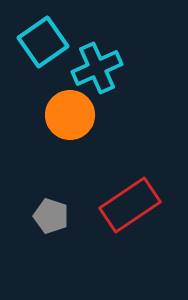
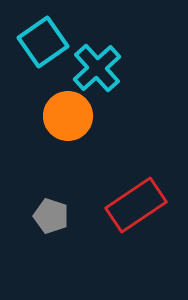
cyan cross: rotated 18 degrees counterclockwise
orange circle: moved 2 px left, 1 px down
red rectangle: moved 6 px right
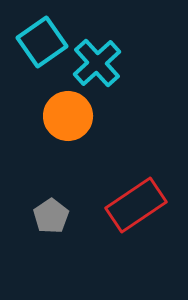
cyan square: moved 1 px left
cyan cross: moved 5 px up
gray pentagon: rotated 20 degrees clockwise
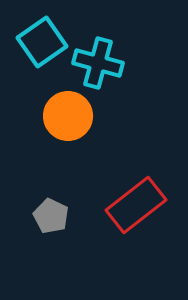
cyan cross: moved 1 px right; rotated 33 degrees counterclockwise
red rectangle: rotated 4 degrees counterclockwise
gray pentagon: rotated 12 degrees counterclockwise
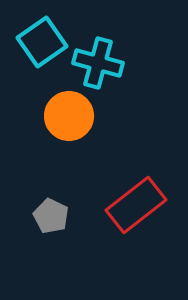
orange circle: moved 1 px right
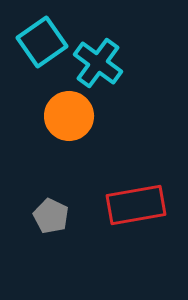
cyan cross: rotated 21 degrees clockwise
red rectangle: rotated 28 degrees clockwise
